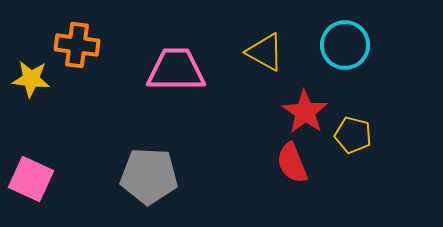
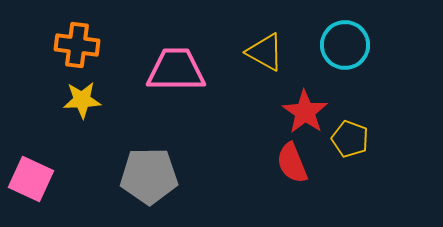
yellow star: moved 51 px right, 21 px down; rotated 9 degrees counterclockwise
yellow pentagon: moved 3 px left, 4 px down; rotated 6 degrees clockwise
gray pentagon: rotated 4 degrees counterclockwise
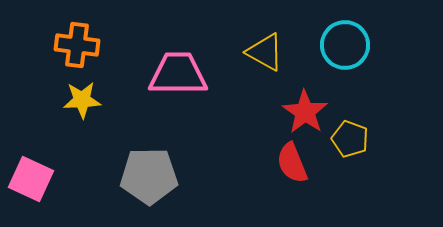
pink trapezoid: moved 2 px right, 4 px down
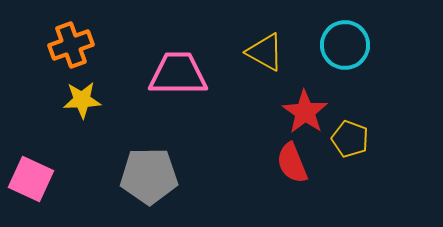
orange cross: moved 6 px left; rotated 27 degrees counterclockwise
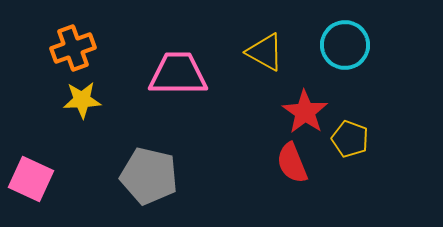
orange cross: moved 2 px right, 3 px down
gray pentagon: rotated 14 degrees clockwise
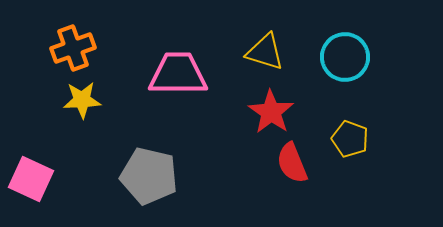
cyan circle: moved 12 px down
yellow triangle: rotated 12 degrees counterclockwise
red star: moved 34 px left
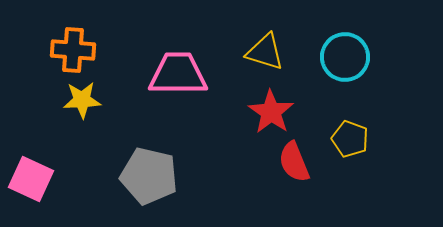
orange cross: moved 2 px down; rotated 24 degrees clockwise
red semicircle: moved 2 px right, 1 px up
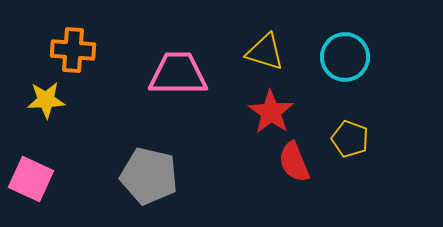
yellow star: moved 36 px left
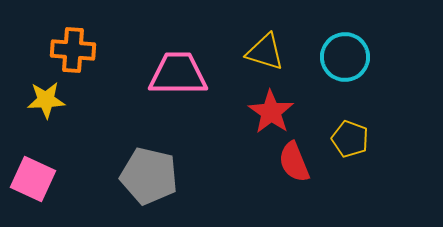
pink square: moved 2 px right
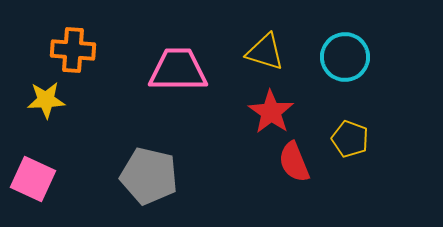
pink trapezoid: moved 4 px up
